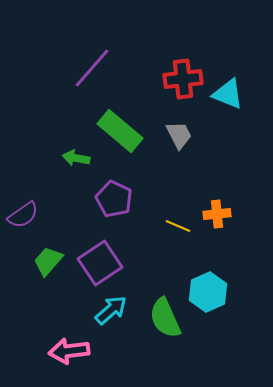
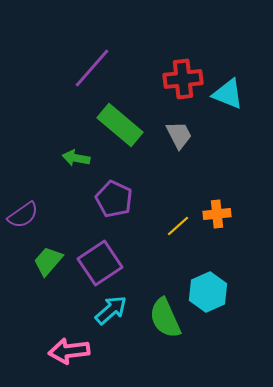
green rectangle: moved 6 px up
yellow line: rotated 65 degrees counterclockwise
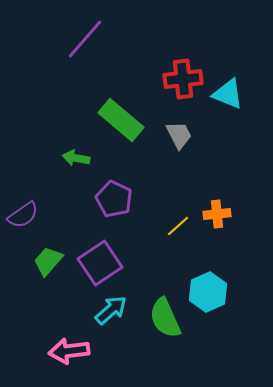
purple line: moved 7 px left, 29 px up
green rectangle: moved 1 px right, 5 px up
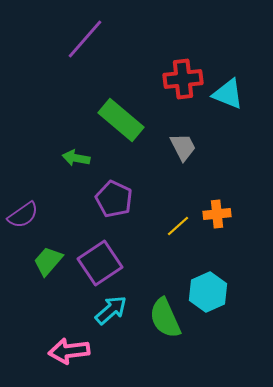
gray trapezoid: moved 4 px right, 12 px down
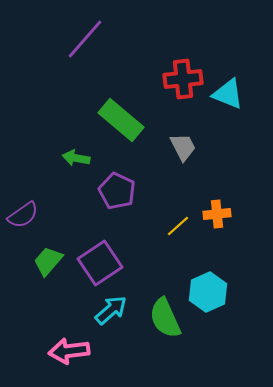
purple pentagon: moved 3 px right, 8 px up
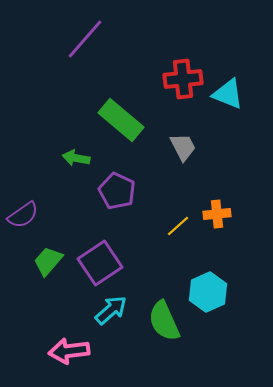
green semicircle: moved 1 px left, 3 px down
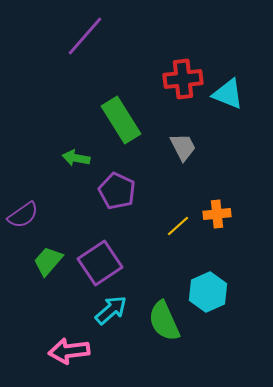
purple line: moved 3 px up
green rectangle: rotated 18 degrees clockwise
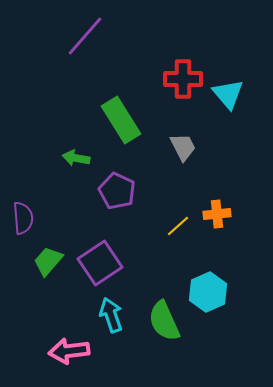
red cross: rotated 6 degrees clockwise
cyan triangle: rotated 28 degrees clockwise
purple semicircle: moved 3 px down; rotated 60 degrees counterclockwise
cyan arrow: moved 5 px down; rotated 68 degrees counterclockwise
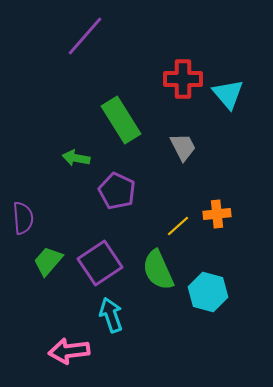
cyan hexagon: rotated 21 degrees counterclockwise
green semicircle: moved 6 px left, 51 px up
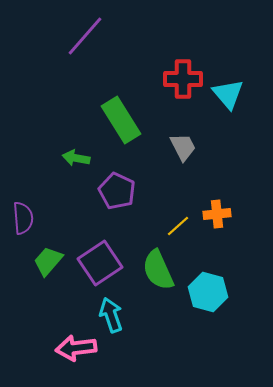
pink arrow: moved 7 px right, 3 px up
